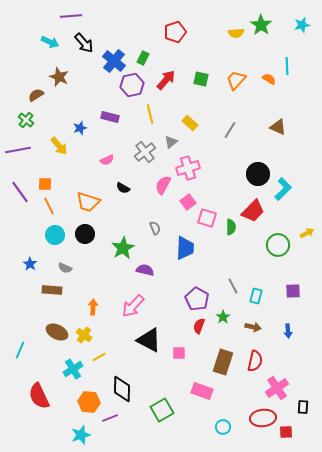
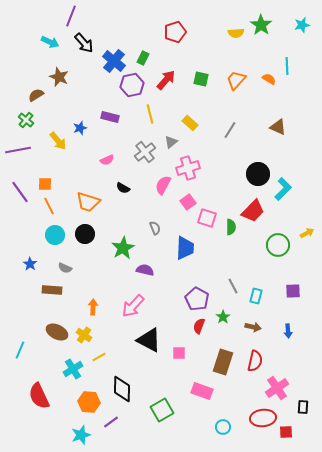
purple line at (71, 16): rotated 65 degrees counterclockwise
yellow arrow at (59, 146): moved 1 px left, 5 px up
purple line at (110, 418): moved 1 px right, 4 px down; rotated 14 degrees counterclockwise
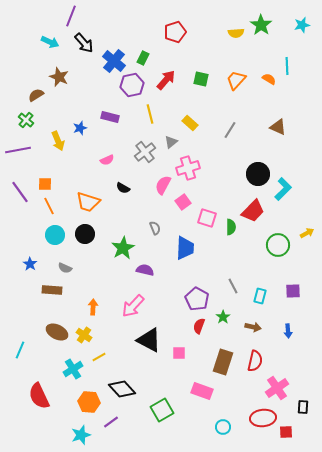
yellow arrow at (58, 141): rotated 18 degrees clockwise
pink square at (188, 202): moved 5 px left
cyan rectangle at (256, 296): moved 4 px right
black diamond at (122, 389): rotated 44 degrees counterclockwise
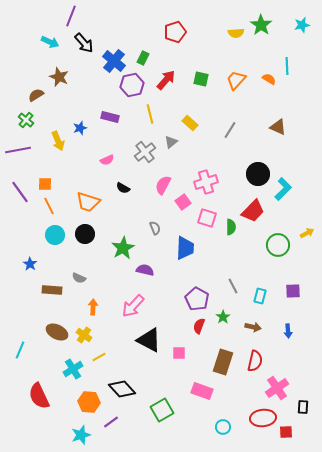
pink cross at (188, 168): moved 18 px right, 14 px down
gray semicircle at (65, 268): moved 14 px right, 10 px down
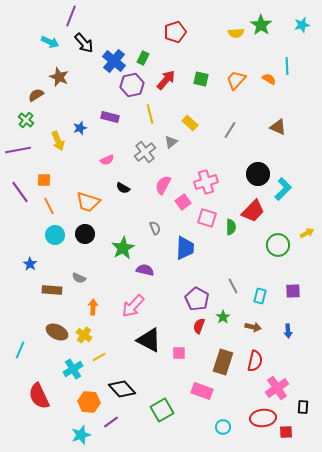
orange square at (45, 184): moved 1 px left, 4 px up
